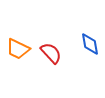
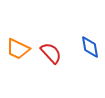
blue diamond: moved 3 px down
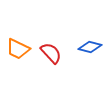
blue diamond: rotated 65 degrees counterclockwise
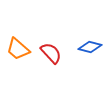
orange trapezoid: rotated 15 degrees clockwise
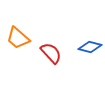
orange trapezoid: moved 11 px up
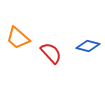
blue diamond: moved 2 px left, 1 px up
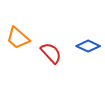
blue diamond: rotated 10 degrees clockwise
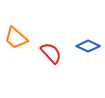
orange trapezoid: moved 2 px left
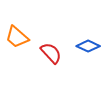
orange trapezoid: moved 1 px right, 1 px up
